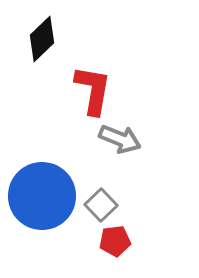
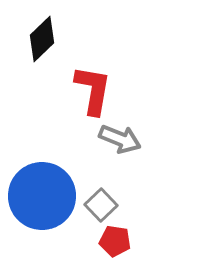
red pentagon: rotated 16 degrees clockwise
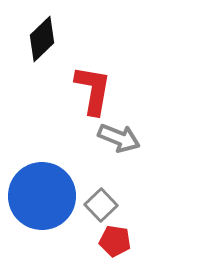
gray arrow: moved 1 px left, 1 px up
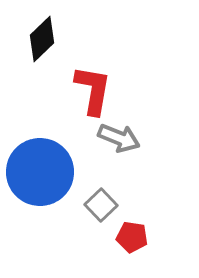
blue circle: moved 2 px left, 24 px up
red pentagon: moved 17 px right, 4 px up
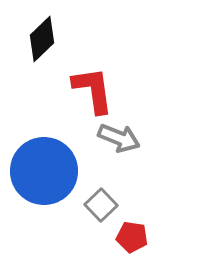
red L-shape: rotated 18 degrees counterclockwise
blue circle: moved 4 px right, 1 px up
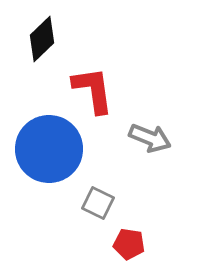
gray arrow: moved 31 px right
blue circle: moved 5 px right, 22 px up
gray square: moved 3 px left, 2 px up; rotated 20 degrees counterclockwise
red pentagon: moved 3 px left, 7 px down
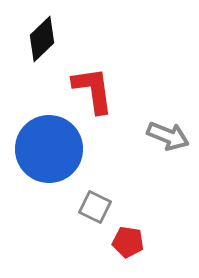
gray arrow: moved 18 px right, 2 px up
gray square: moved 3 px left, 4 px down
red pentagon: moved 1 px left, 2 px up
